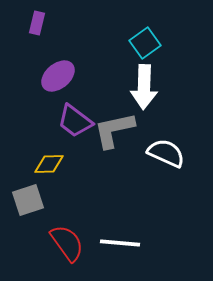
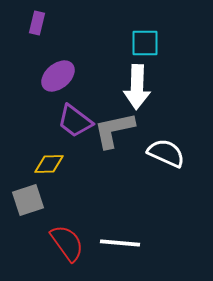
cyan square: rotated 36 degrees clockwise
white arrow: moved 7 px left
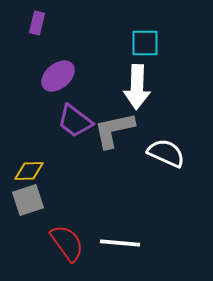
yellow diamond: moved 20 px left, 7 px down
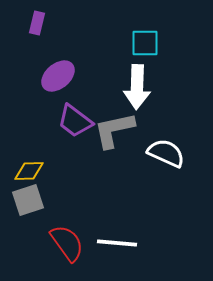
white line: moved 3 px left
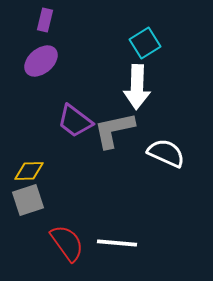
purple rectangle: moved 8 px right, 3 px up
cyan square: rotated 32 degrees counterclockwise
purple ellipse: moved 17 px left, 15 px up
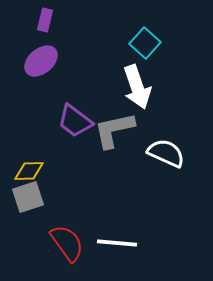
cyan square: rotated 16 degrees counterclockwise
white arrow: rotated 21 degrees counterclockwise
gray square: moved 3 px up
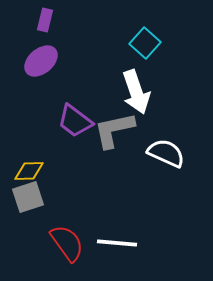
white arrow: moved 1 px left, 5 px down
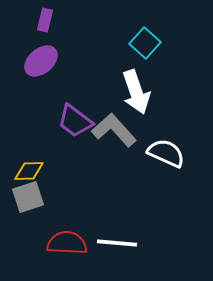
gray L-shape: rotated 60 degrees clockwise
red semicircle: rotated 51 degrees counterclockwise
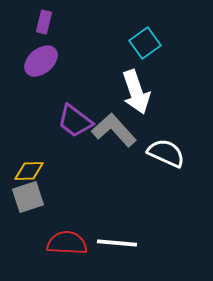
purple rectangle: moved 1 px left, 2 px down
cyan square: rotated 12 degrees clockwise
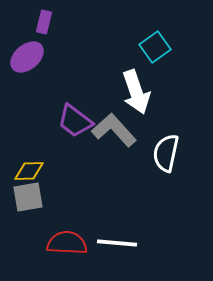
cyan square: moved 10 px right, 4 px down
purple ellipse: moved 14 px left, 4 px up
white semicircle: rotated 102 degrees counterclockwise
gray square: rotated 8 degrees clockwise
